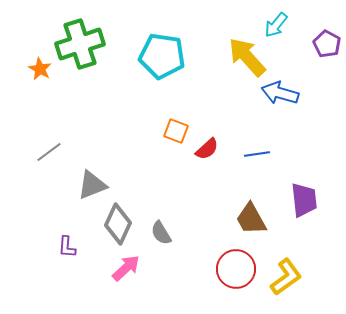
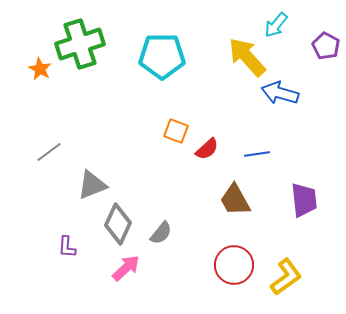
purple pentagon: moved 1 px left, 2 px down
cyan pentagon: rotated 9 degrees counterclockwise
brown trapezoid: moved 16 px left, 19 px up
gray semicircle: rotated 110 degrees counterclockwise
red circle: moved 2 px left, 4 px up
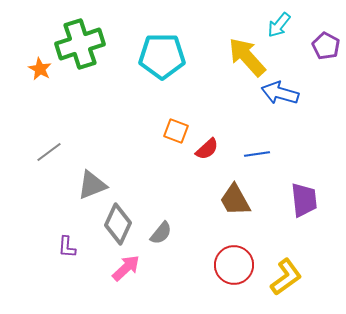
cyan arrow: moved 3 px right
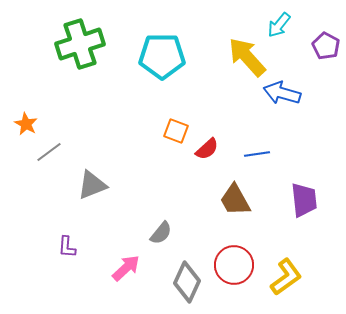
orange star: moved 14 px left, 55 px down
blue arrow: moved 2 px right
gray diamond: moved 69 px right, 58 px down
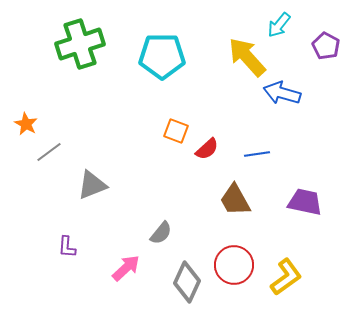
purple trapezoid: moved 1 px right, 2 px down; rotated 72 degrees counterclockwise
